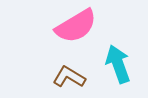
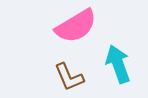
brown L-shape: rotated 144 degrees counterclockwise
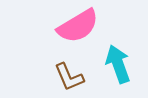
pink semicircle: moved 2 px right
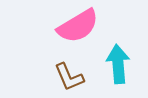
cyan arrow: rotated 15 degrees clockwise
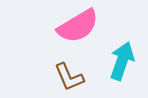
cyan arrow: moved 4 px right, 3 px up; rotated 24 degrees clockwise
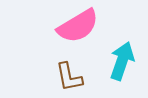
brown L-shape: rotated 12 degrees clockwise
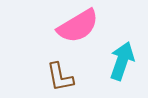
brown L-shape: moved 9 px left
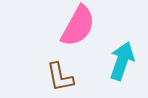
pink semicircle: rotated 30 degrees counterclockwise
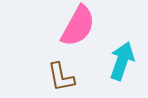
brown L-shape: moved 1 px right
